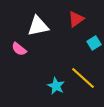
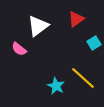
white triangle: rotated 25 degrees counterclockwise
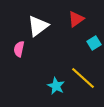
pink semicircle: rotated 63 degrees clockwise
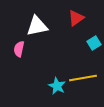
red triangle: moved 1 px up
white triangle: moved 1 px left; rotated 25 degrees clockwise
yellow line: rotated 52 degrees counterclockwise
cyan star: moved 1 px right
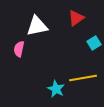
cyan star: moved 1 px left, 3 px down
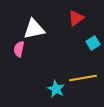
white triangle: moved 3 px left, 3 px down
cyan square: moved 1 px left
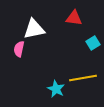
red triangle: moved 2 px left; rotated 42 degrees clockwise
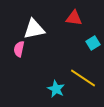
yellow line: rotated 44 degrees clockwise
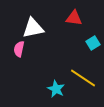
white triangle: moved 1 px left, 1 px up
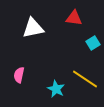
pink semicircle: moved 26 px down
yellow line: moved 2 px right, 1 px down
